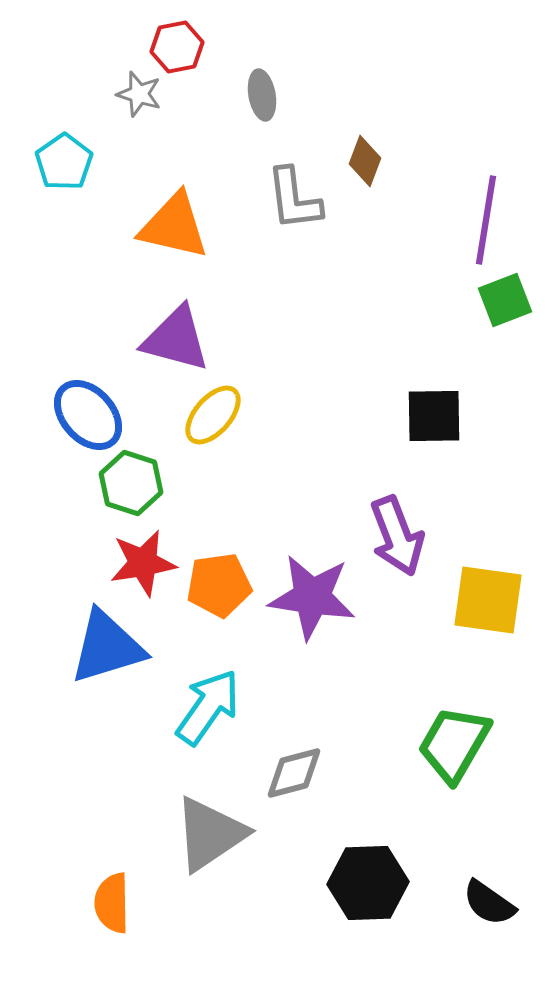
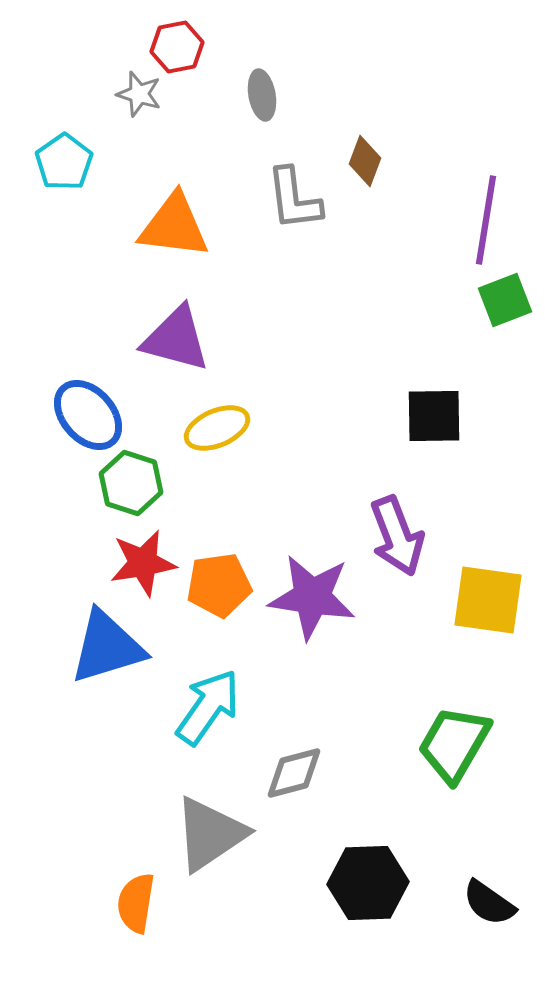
orange triangle: rotated 6 degrees counterclockwise
yellow ellipse: moved 4 px right, 13 px down; rotated 26 degrees clockwise
orange semicircle: moved 24 px right; rotated 10 degrees clockwise
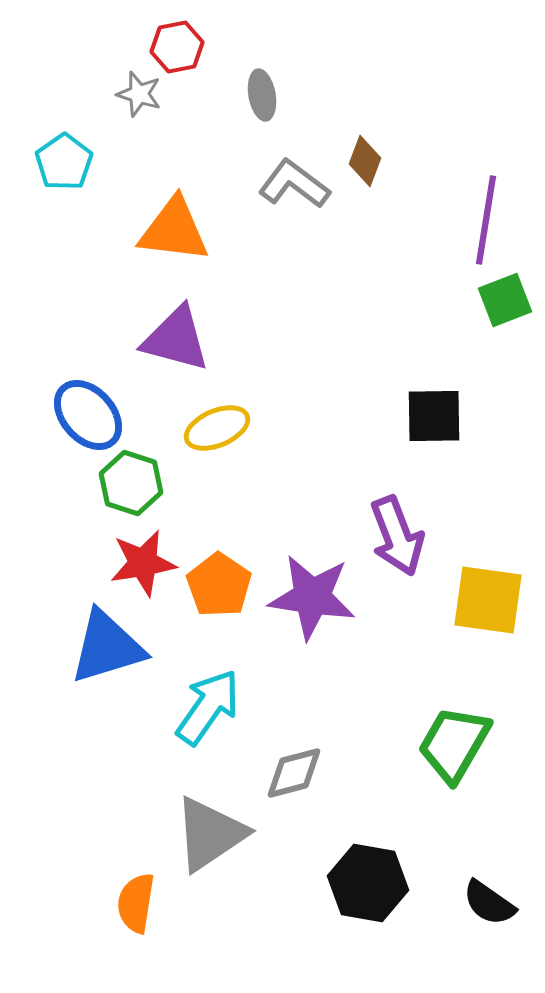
gray L-shape: moved 15 px up; rotated 134 degrees clockwise
orange triangle: moved 4 px down
orange pentagon: rotated 30 degrees counterclockwise
black hexagon: rotated 12 degrees clockwise
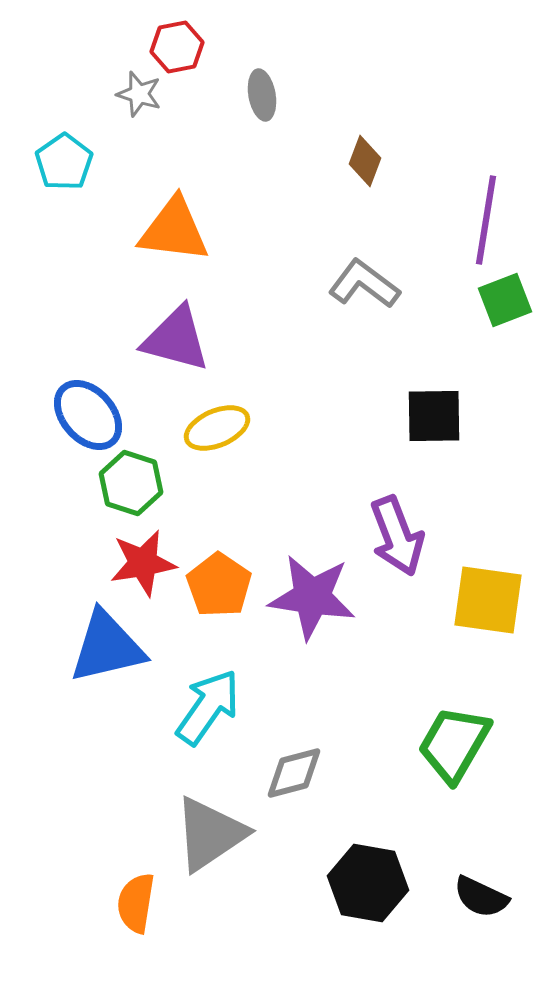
gray L-shape: moved 70 px right, 100 px down
blue triangle: rotated 4 degrees clockwise
black semicircle: moved 8 px left, 6 px up; rotated 10 degrees counterclockwise
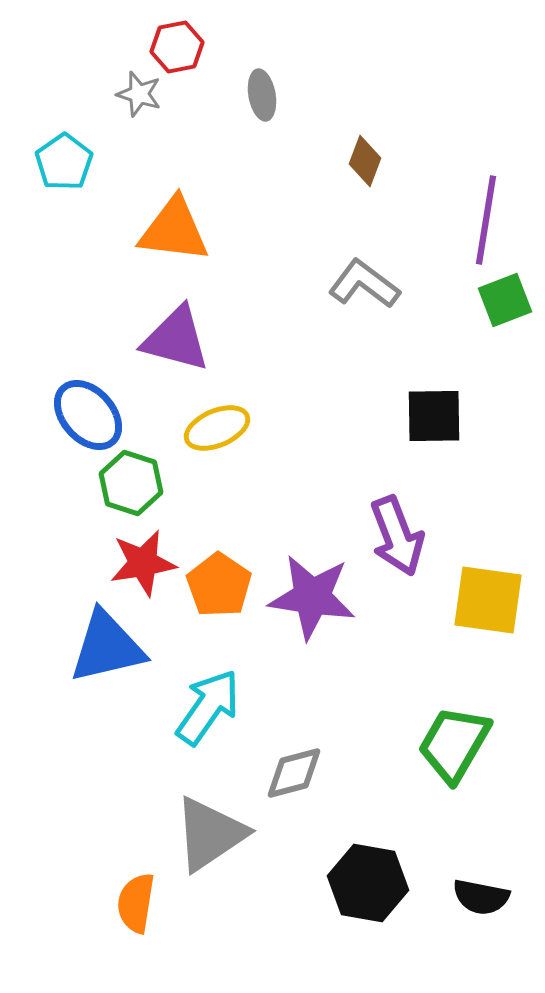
black semicircle: rotated 14 degrees counterclockwise
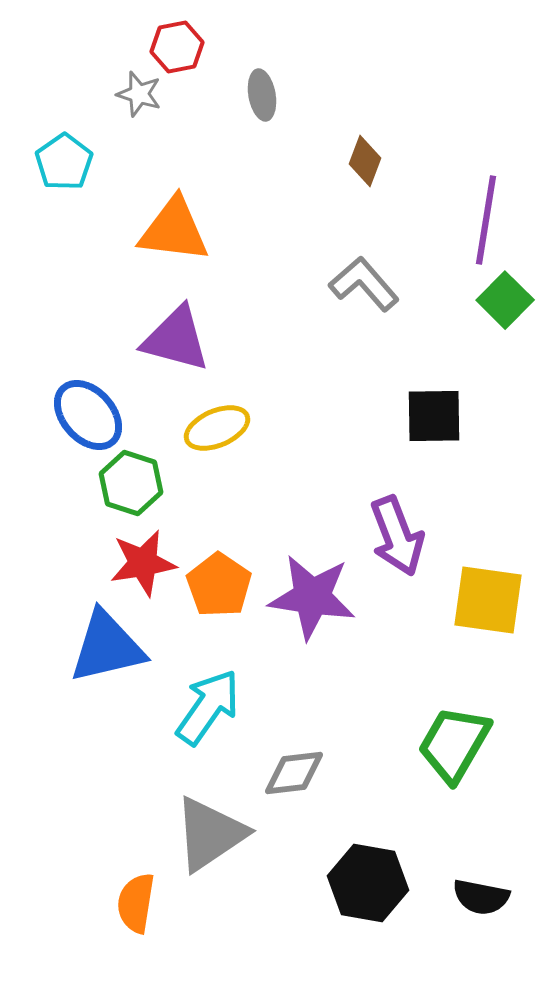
gray L-shape: rotated 12 degrees clockwise
green square: rotated 24 degrees counterclockwise
gray diamond: rotated 8 degrees clockwise
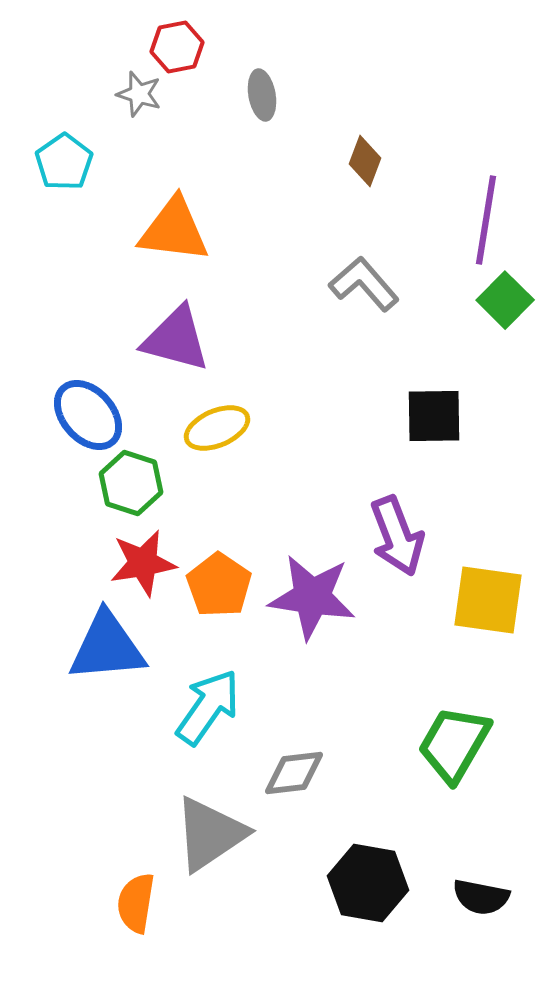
blue triangle: rotated 8 degrees clockwise
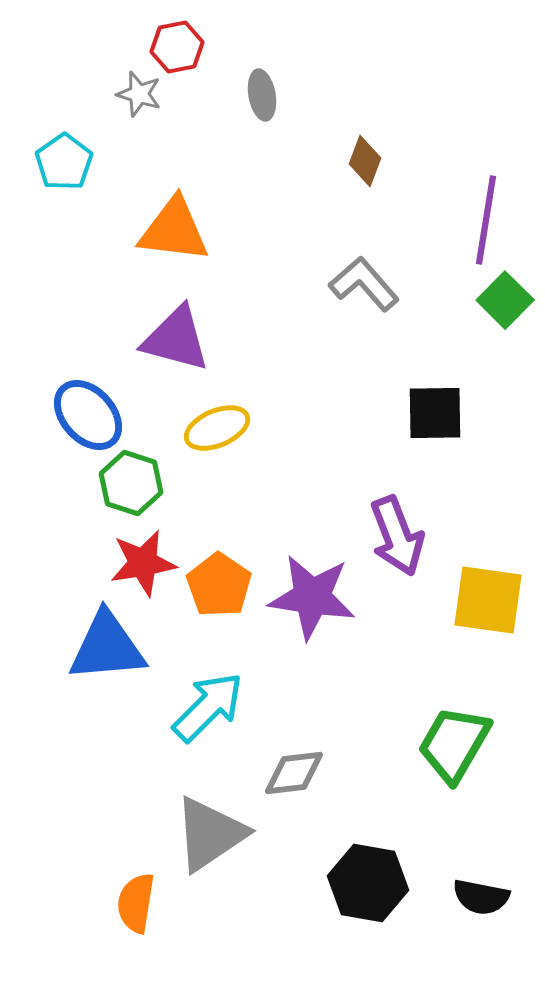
black square: moved 1 px right, 3 px up
cyan arrow: rotated 10 degrees clockwise
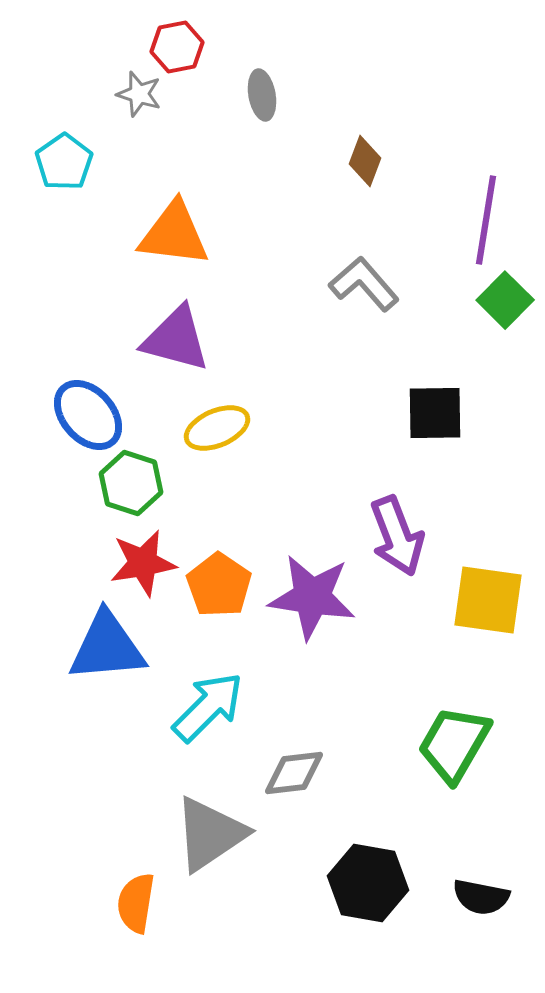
orange triangle: moved 4 px down
